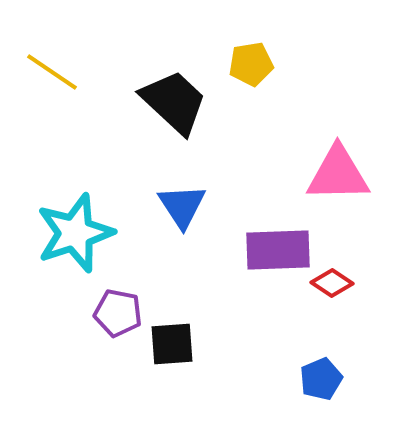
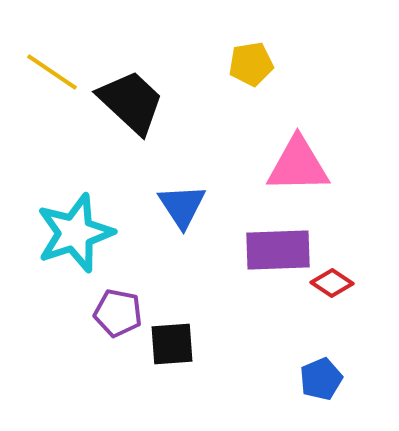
black trapezoid: moved 43 px left
pink triangle: moved 40 px left, 9 px up
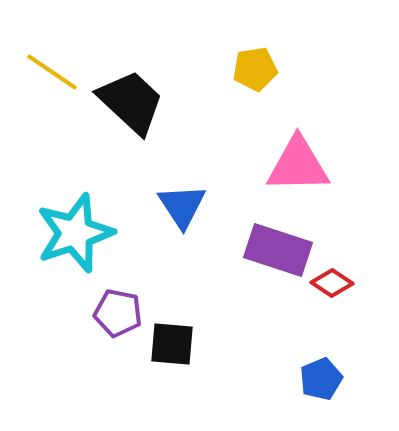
yellow pentagon: moved 4 px right, 5 px down
purple rectangle: rotated 20 degrees clockwise
black square: rotated 9 degrees clockwise
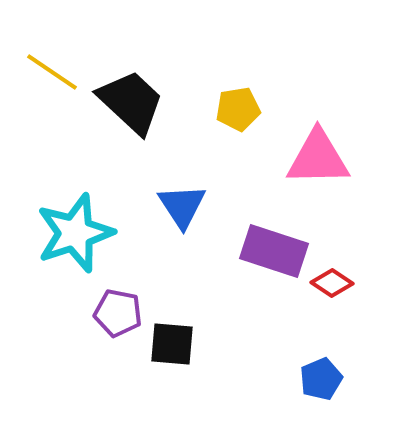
yellow pentagon: moved 17 px left, 40 px down
pink triangle: moved 20 px right, 7 px up
purple rectangle: moved 4 px left, 1 px down
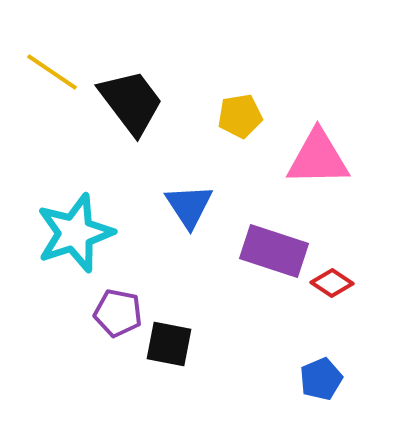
black trapezoid: rotated 10 degrees clockwise
yellow pentagon: moved 2 px right, 7 px down
blue triangle: moved 7 px right
black square: moved 3 px left; rotated 6 degrees clockwise
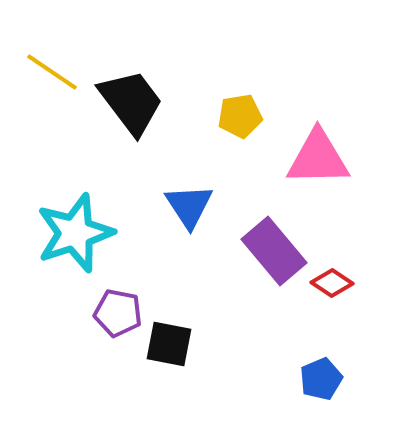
purple rectangle: rotated 32 degrees clockwise
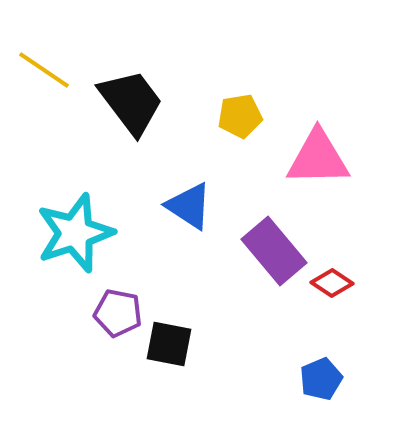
yellow line: moved 8 px left, 2 px up
blue triangle: rotated 24 degrees counterclockwise
